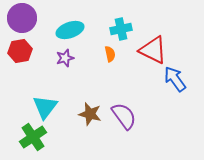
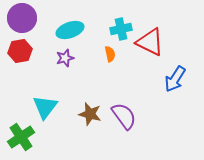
red triangle: moved 3 px left, 8 px up
blue arrow: rotated 112 degrees counterclockwise
green cross: moved 12 px left
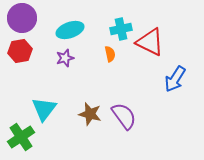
cyan triangle: moved 1 px left, 2 px down
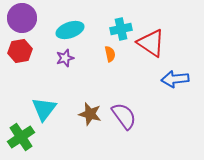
red triangle: moved 1 px right, 1 px down; rotated 8 degrees clockwise
blue arrow: rotated 52 degrees clockwise
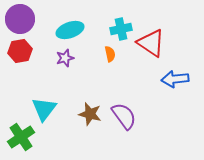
purple circle: moved 2 px left, 1 px down
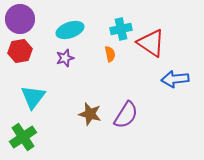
cyan triangle: moved 11 px left, 12 px up
purple semicircle: moved 2 px right, 1 px up; rotated 68 degrees clockwise
green cross: moved 2 px right
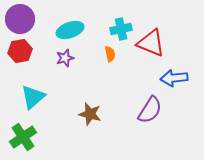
red triangle: rotated 12 degrees counterclockwise
blue arrow: moved 1 px left, 1 px up
cyan triangle: rotated 12 degrees clockwise
purple semicircle: moved 24 px right, 5 px up
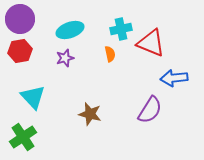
cyan triangle: rotated 32 degrees counterclockwise
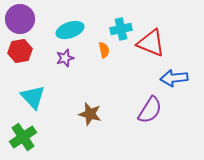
orange semicircle: moved 6 px left, 4 px up
